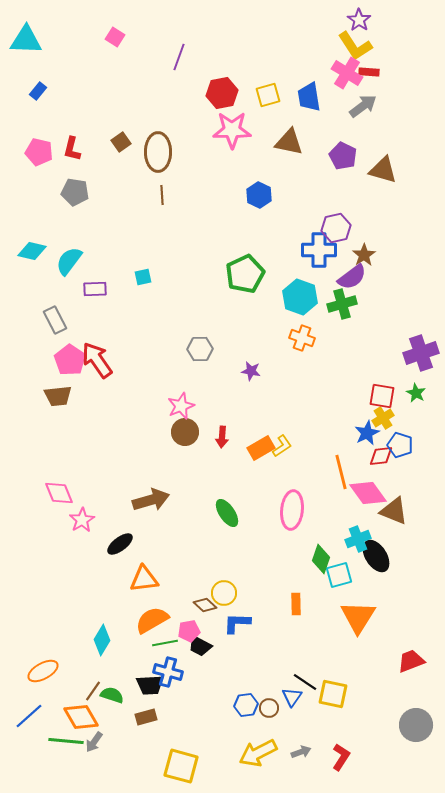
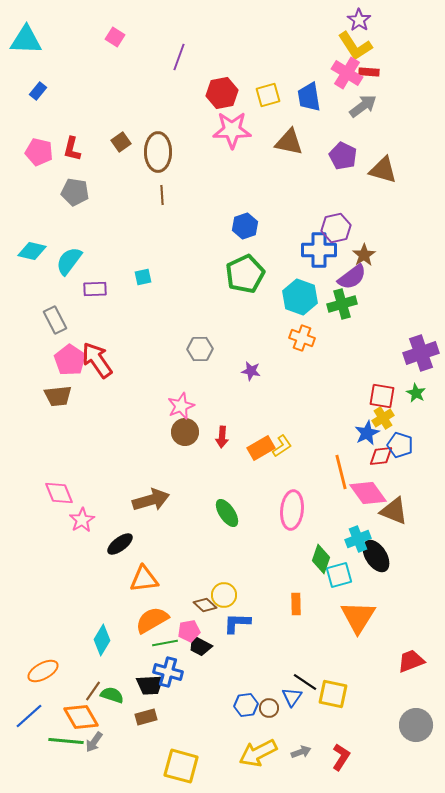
blue hexagon at (259, 195): moved 14 px left, 31 px down; rotated 15 degrees clockwise
yellow circle at (224, 593): moved 2 px down
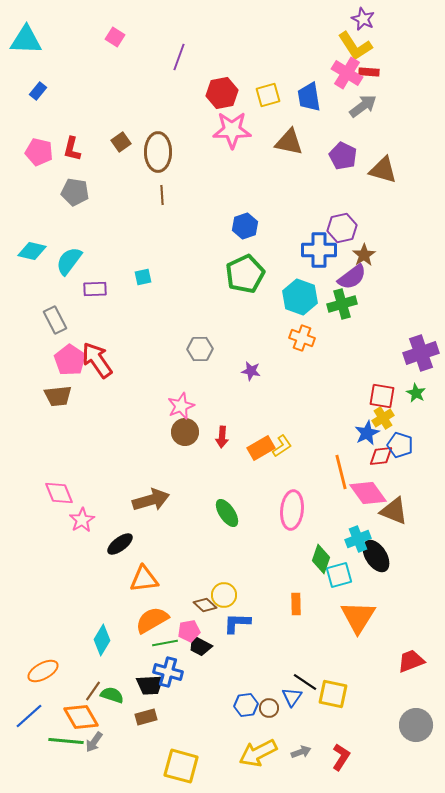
purple star at (359, 20): moved 4 px right, 1 px up; rotated 10 degrees counterclockwise
purple hexagon at (336, 228): moved 6 px right
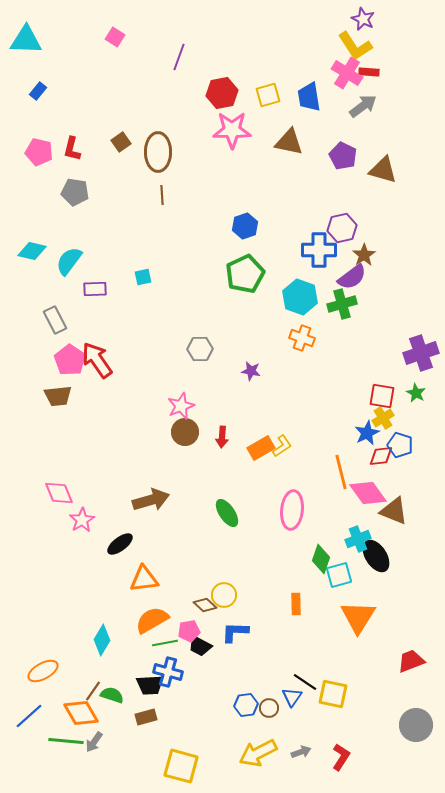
blue L-shape at (237, 623): moved 2 px left, 9 px down
orange diamond at (81, 717): moved 4 px up
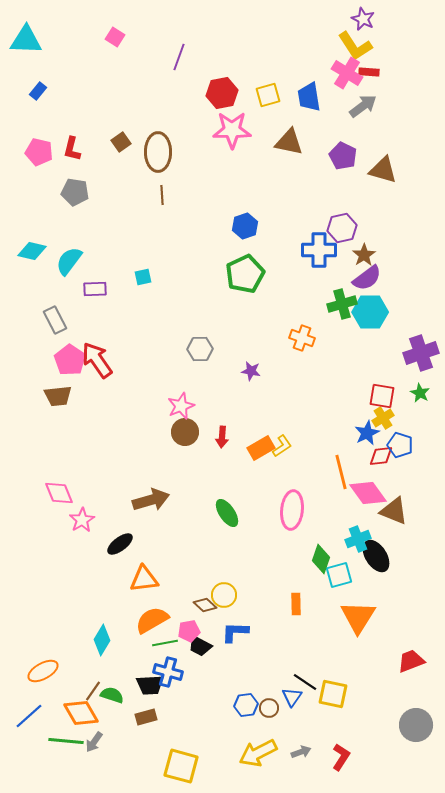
purple semicircle at (352, 277): moved 15 px right, 1 px down
cyan hexagon at (300, 297): moved 70 px right, 15 px down; rotated 20 degrees counterclockwise
green star at (416, 393): moved 4 px right
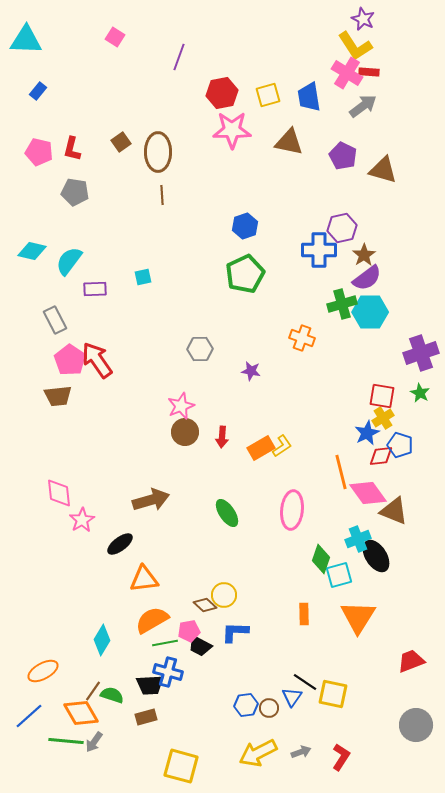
pink diamond at (59, 493): rotated 16 degrees clockwise
orange rectangle at (296, 604): moved 8 px right, 10 px down
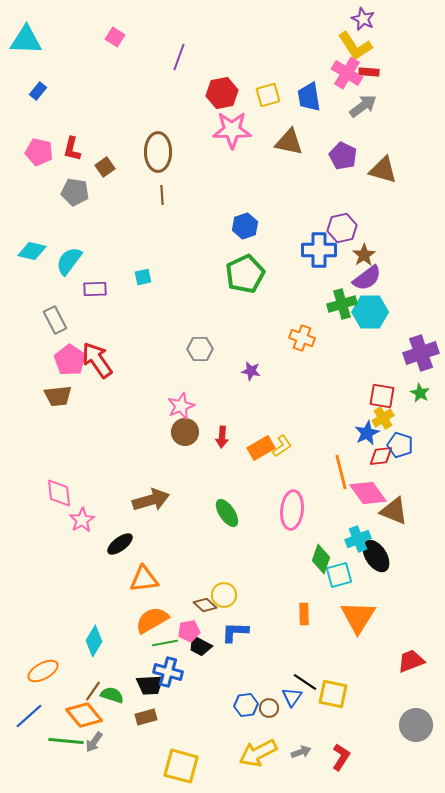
brown square at (121, 142): moved 16 px left, 25 px down
cyan diamond at (102, 640): moved 8 px left, 1 px down
orange diamond at (81, 713): moved 3 px right, 2 px down; rotated 9 degrees counterclockwise
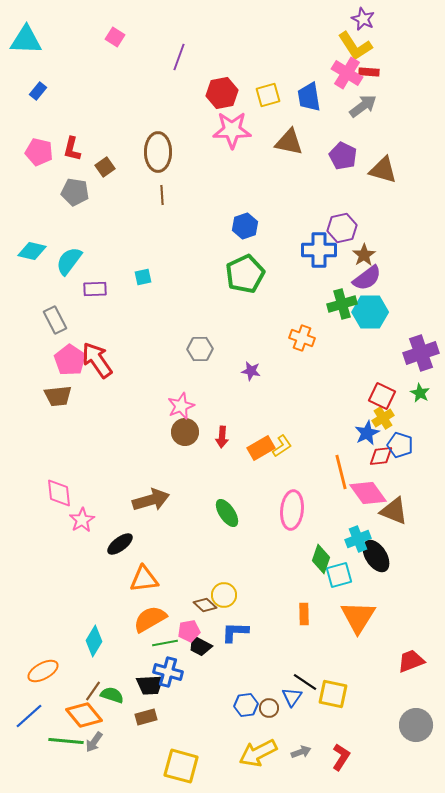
red square at (382, 396): rotated 16 degrees clockwise
orange semicircle at (152, 620): moved 2 px left, 1 px up
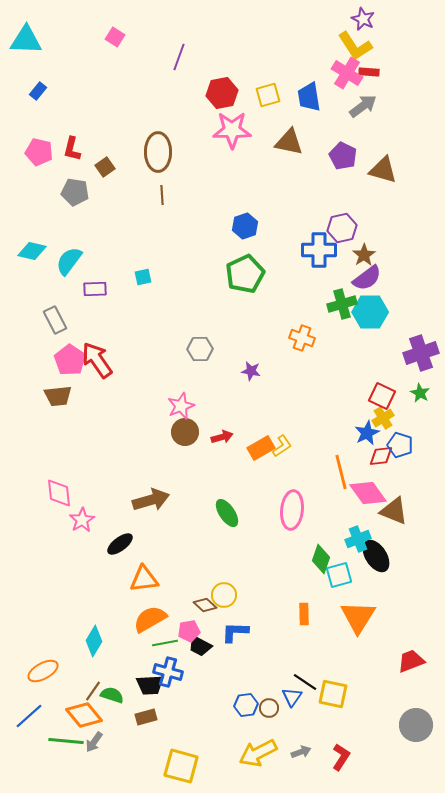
red arrow at (222, 437): rotated 110 degrees counterclockwise
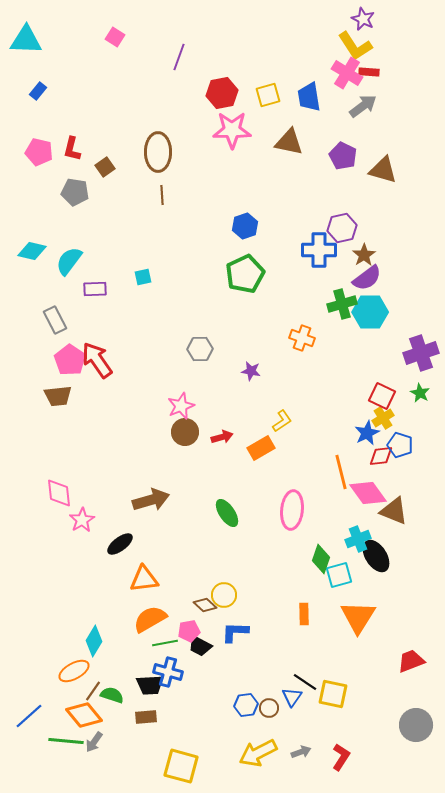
yellow L-shape at (282, 446): moved 25 px up
orange ellipse at (43, 671): moved 31 px right
brown rectangle at (146, 717): rotated 10 degrees clockwise
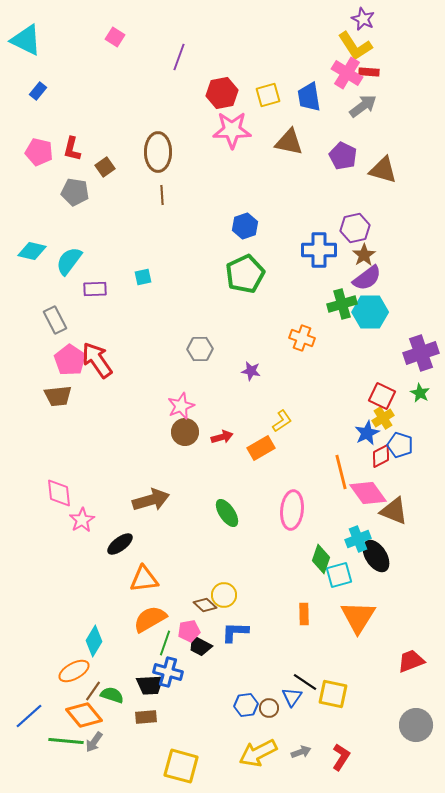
cyan triangle at (26, 40): rotated 24 degrees clockwise
purple hexagon at (342, 228): moved 13 px right
red diamond at (381, 456): rotated 20 degrees counterclockwise
green line at (165, 643): rotated 60 degrees counterclockwise
